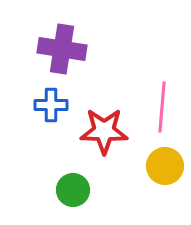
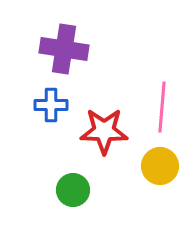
purple cross: moved 2 px right
yellow circle: moved 5 px left
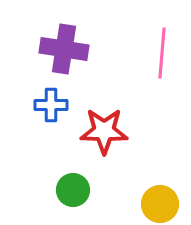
pink line: moved 54 px up
yellow circle: moved 38 px down
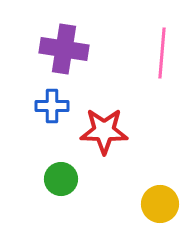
blue cross: moved 1 px right, 1 px down
green circle: moved 12 px left, 11 px up
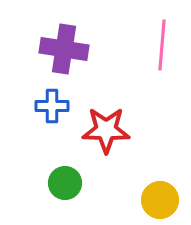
pink line: moved 8 px up
red star: moved 2 px right, 1 px up
green circle: moved 4 px right, 4 px down
yellow circle: moved 4 px up
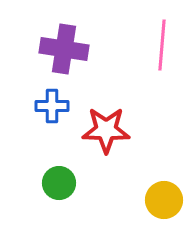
green circle: moved 6 px left
yellow circle: moved 4 px right
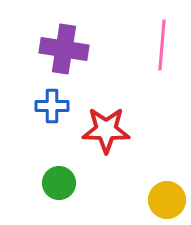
yellow circle: moved 3 px right
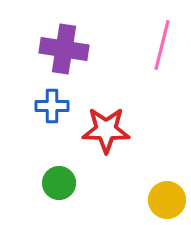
pink line: rotated 9 degrees clockwise
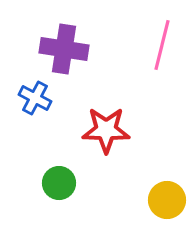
blue cross: moved 17 px left, 8 px up; rotated 28 degrees clockwise
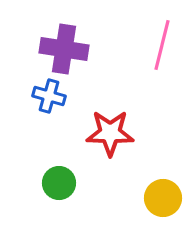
blue cross: moved 14 px right, 2 px up; rotated 12 degrees counterclockwise
red star: moved 4 px right, 3 px down
yellow circle: moved 4 px left, 2 px up
